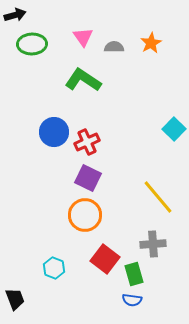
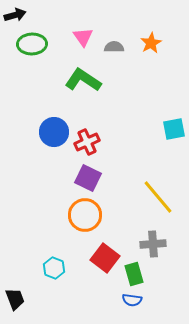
cyan square: rotated 35 degrees clockwise
red square: moved 1 px up
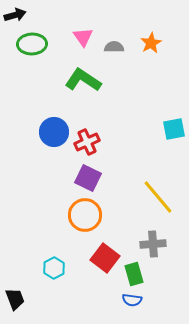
cyan hexagon: rotated 10 degrees clockwise
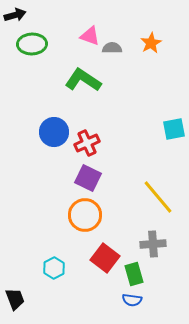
pink triangle: moved 7 px right, 1 px up; rotated 35 degrees counterclockwise
gray semicircle: moved 2 px left, 1 px down
red cross: moved 1 px down
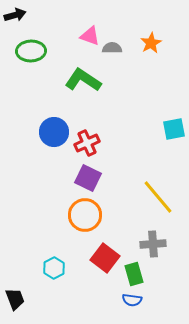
green ellipse: moved 1 px left, 7 px down
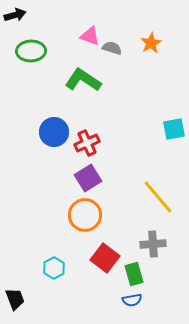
gray semicircle: rotated 18 degrees clockwise
purple square: rotated 32 degrees clockwise
blue semicircle: rotated 18 degrees counterclockwise
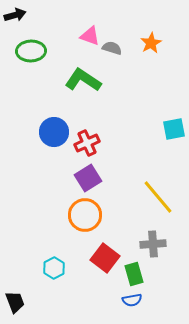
black trapezoid: moved 3 px down
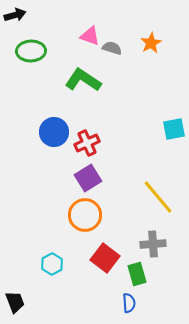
cyan hexagon: moved 2 px left, 4 px up
green rectangle: moved 3 px right
blue semicircle: moved 3 px left, 3 px down; rotated 84 degrees counterclockwise
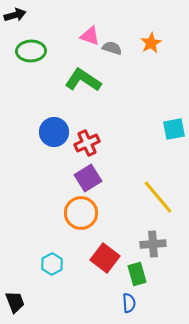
orange circle: moved 4 px left, 2 px up
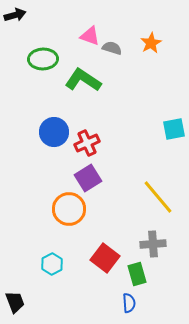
green ellipse: moved 12 px right, 8 px down
orange circle: moved 12 px left, 4 px up
